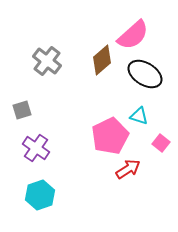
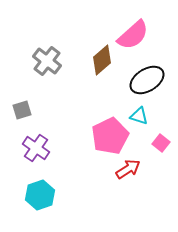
black ellipse: moved 2 px right, 6 px down; rotated 64 degrees counterclockwise
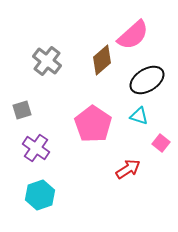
pink pentagon: moved 17 px left, 12 px up; rotated 12 degrees counterclockwise
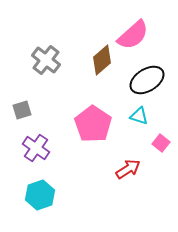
gray cross: moved 1 px left, 1 px up
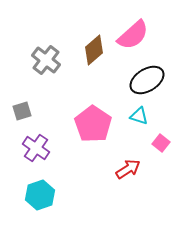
brown diamond: moved 8 px left, 10 px up
gray square: moved 1 px down
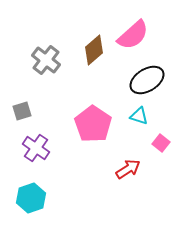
cyan hexagon: moved 9 px left, 3 px down
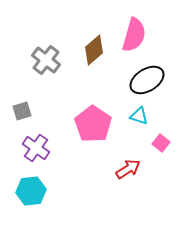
pink semicircle: moved 1 px right; rotated 32 degrees counterclockwise
cyan hexagon: moved 7 px up; rotated 12 degrees clockwise
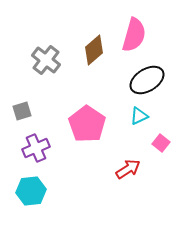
cyan triangle: rotated 42 degrees counterclockwise
pink pentagon: moved 6 px left
purple cross: rotated 32 degrees clockwise
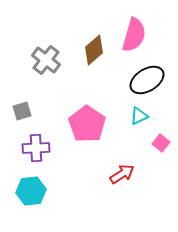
purple cross: rotated 20 degrees clockwise
red arrow: moved 6 px left, 5 px down
